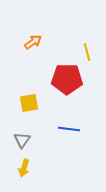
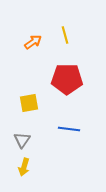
yellow line: moved 22 px left, 17 px up
yellow arrow: moved 1 px up
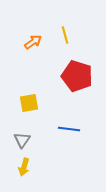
red pentagon: moved 10 px right, 3 px up; rotated 16 degrees clockwise
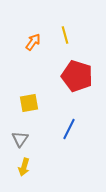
orange arrow: rotated 18 degrees counterclockwise
blue line: rotated 70 degrees counterclockwise
gray triangle: moved 2 px left, 1 px up
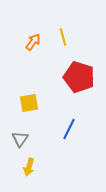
yellow line: moved 2 px left, 2 px down
red pentagon: moved 2 px right, 1 px down
yellow arrow: moved 5 px right
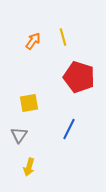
orange arrow: moved 1 px up
gray triangle: moved 1 px left, 4 px up
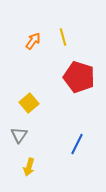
yellow square: rotated 30 degrees counterclockwise
blue line: moved 8 px right, 15 px down
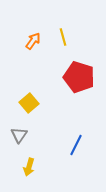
blue line: moved 1 px left, 1 px down
